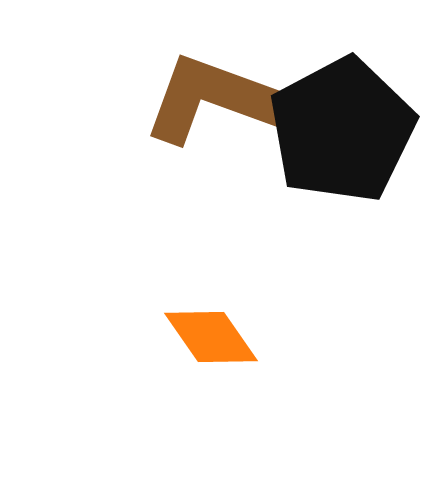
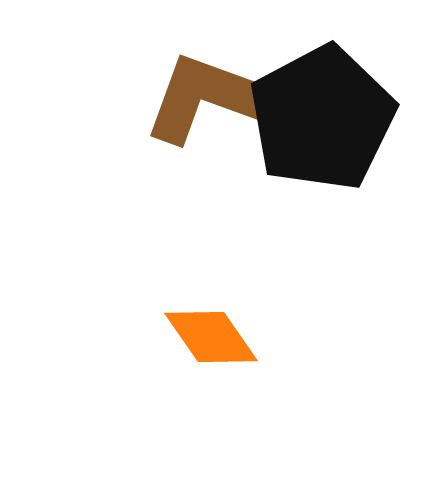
black pentagon: moved 20 px left, 12 px up
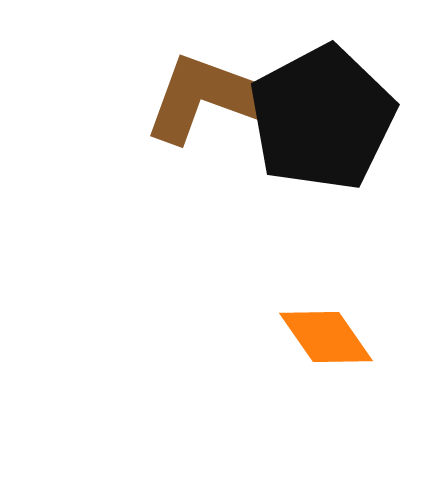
orange diamond: moved 115 px right
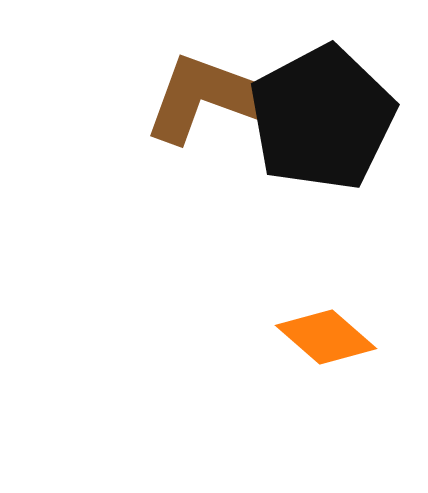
orange diamond: rotated 14 degrees counterclockwise
